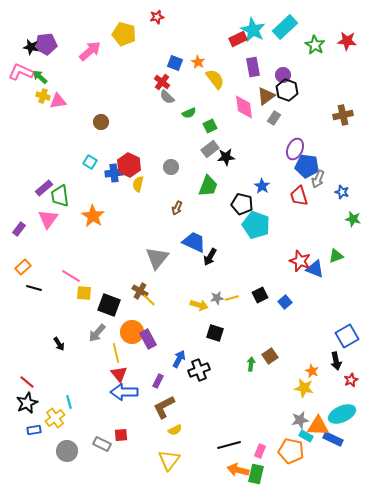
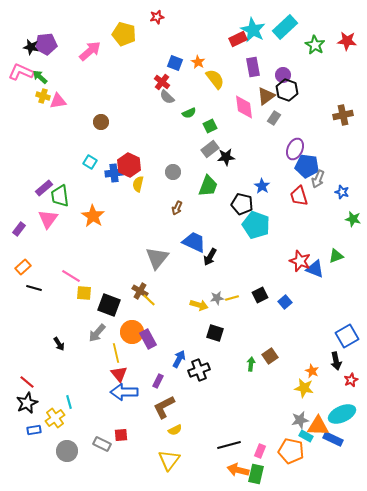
gray circle at (171, 167): moved 2 px right, 5 px down
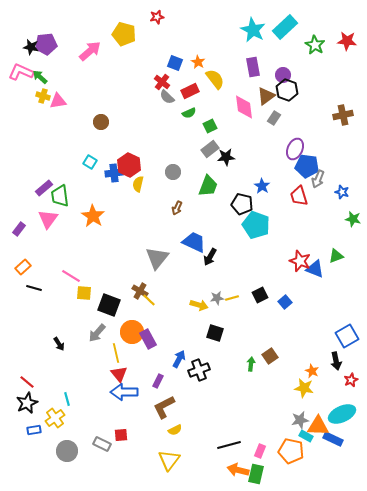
red rectangle at (238, 39): moved 48 px left, 52 px down
cyan line at (69, 402): moved 2 px left, 3 px up
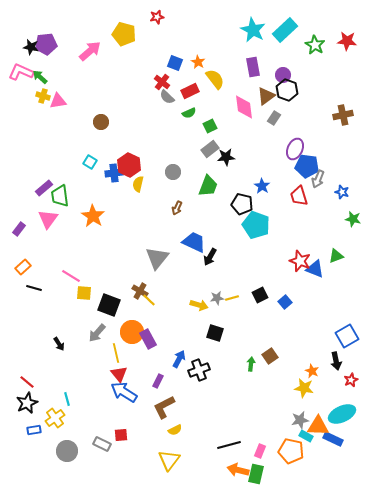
cyan rectangle at (285, 27): moved 3 px down
blue arrow at (124, 392): rotated 32 degrees clockwise
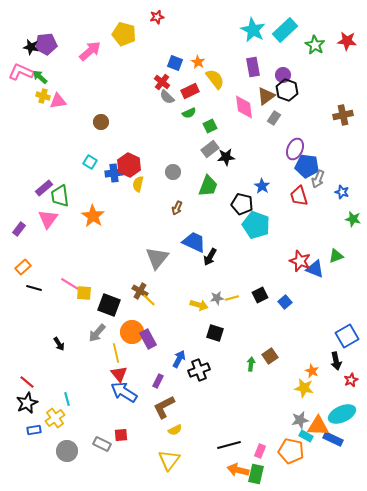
pink line at (71, 276): moved 1 px left, 8 px down
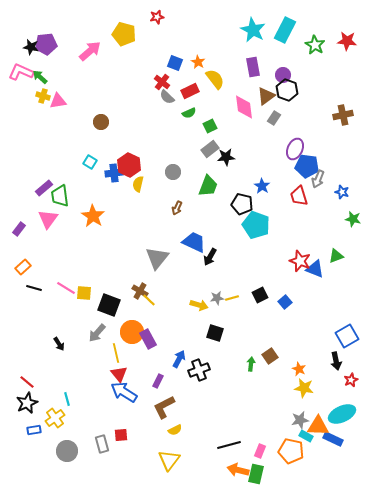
cyan rectangle at (285, 30): rotated 20 degrees counterclockwise
pink line at (70, 284): moved 4 px left, 4 px down
orange star at (312, 371): moved 13 px left, 2 px up
gray rectangle at (102, 444): rotated 48 degrees clockwise
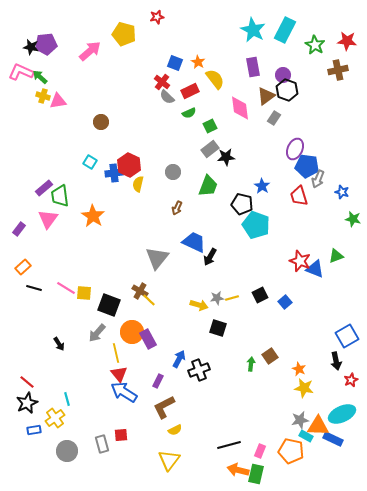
pink diamond at (244, 107): moved 4 px left, 1 px down
brown cross at (343, 115): moved 5 px left, 45 px up
black square at (215, 333): moved 3 px right, 5 px up
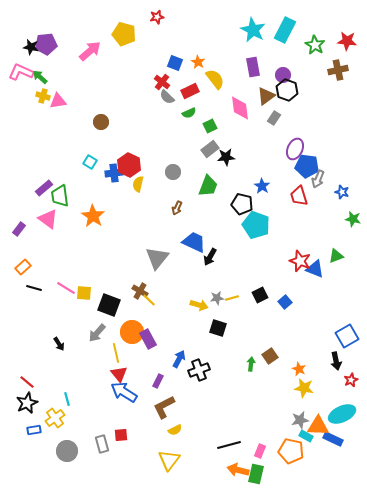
pink triangle at (48, 219): rotated 30 degrees counterclockwise
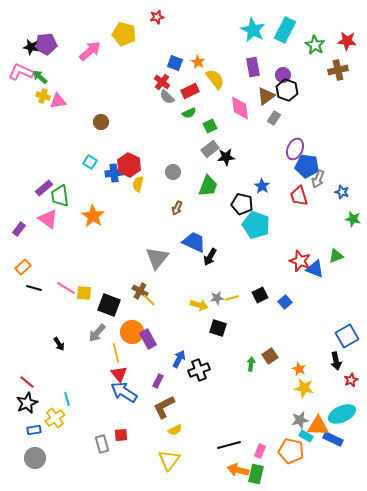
gray circle at (67, 451): moved 32 px left, 7 px down
